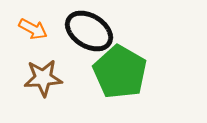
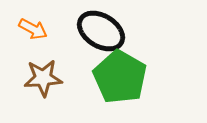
black ellipse: moved 12 px right
green pentagon: moved 5 px down
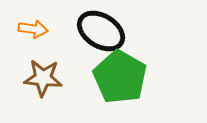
orange arrow: rotated 20 degrees counterclockwise
brown star: rotated 9 degrees clockwise
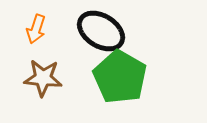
orange arrow: moved 3 px right; rotated 100 degrees clockwise
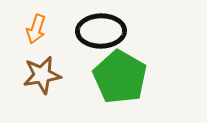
black ellipse: rotated 33 degrees counterclockwise
brown star: moved 1 px left, 3 px up; rotated 15 degrees counterclockwise
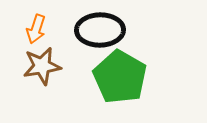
black ellipse: moved 1 px left, 1 px up
brown star: moved 9 px up
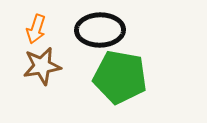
green pentagon: rotated 20 degrees counterclockwise
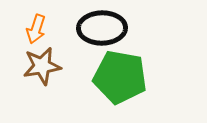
black ellipse: moved 2 px right, 2 px up
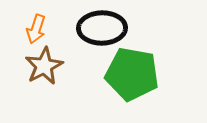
brown star: moved 2 px right; rotated 18 degrees counterclockwise
green pentagon: moved 12 px right, 3 px up
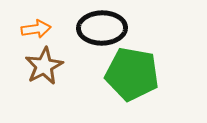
orange arrow: rotated 116 degrees counterclockwise
